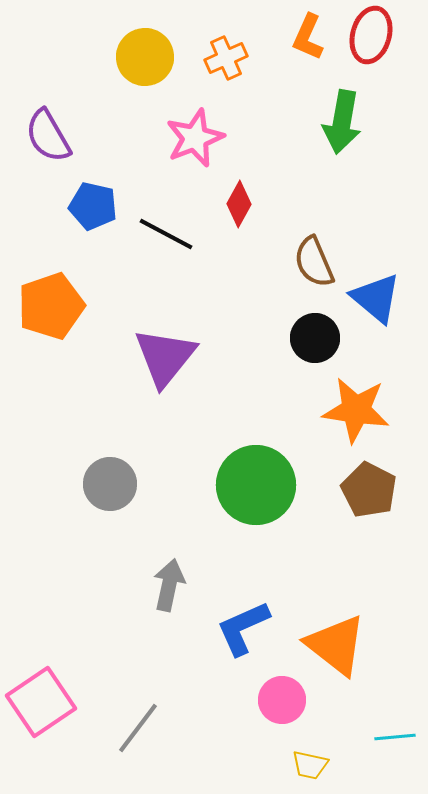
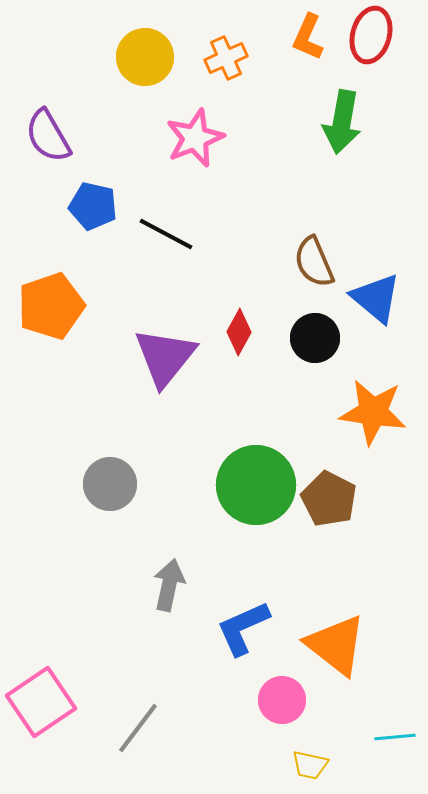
red diamond: moved 128 px down
orange star: moved 17 px right, 2 px down
brown pentagon: moved 40 px left, 9 px down
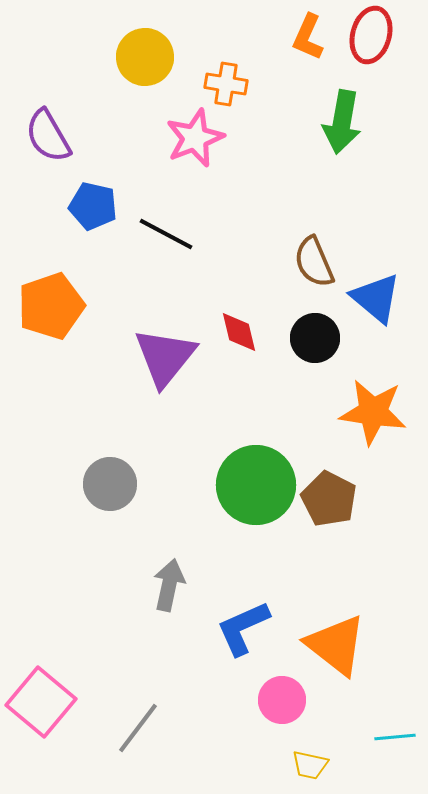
orange cross: moved 26 px down; rotated 33 degrees clockwise
red diamond: rotated 42 degrees counterclockwise
pink square: rotated 16 degrees counterclockwise
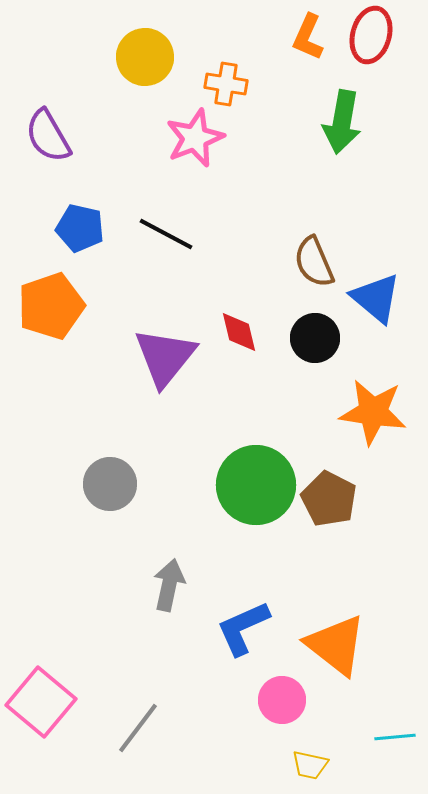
blue pentagon: moved 13 px left, 22 px down
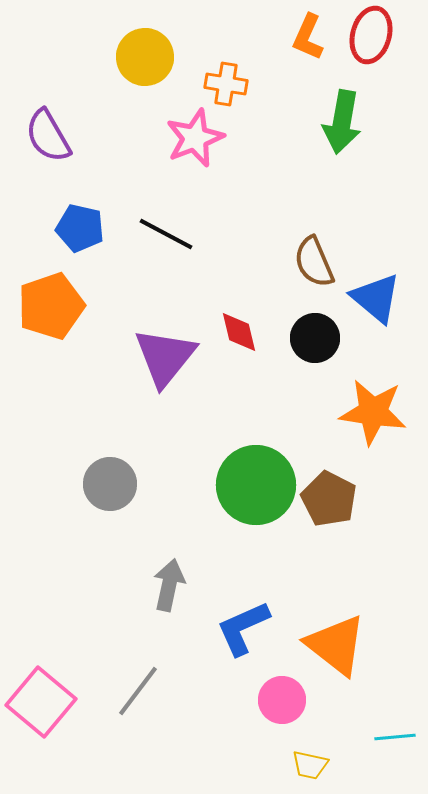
gray line: moved 37 px up
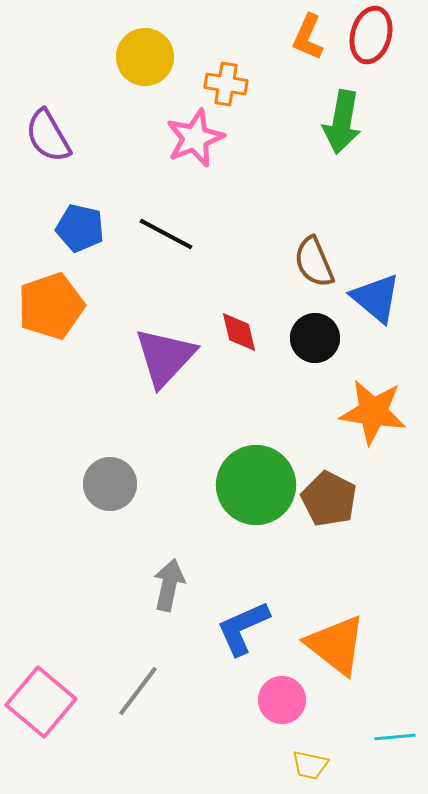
purple triangle: rotated 4 degrees clockwise
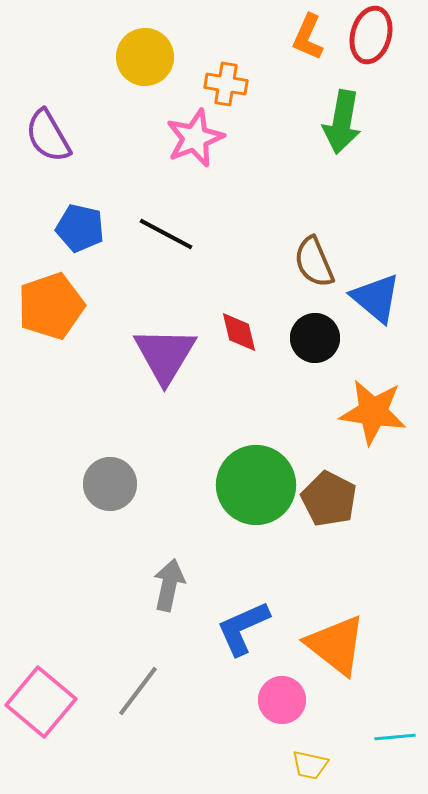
purple triangle: moved 2 px up; rotated 12 degrees counterclockwise
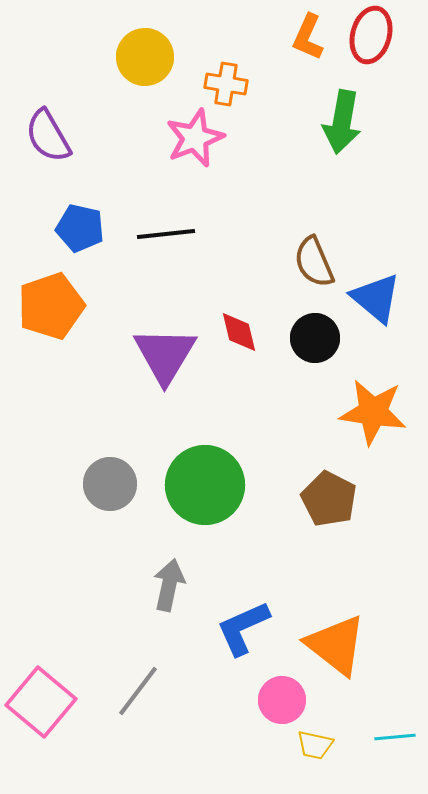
black line: rotated 34 degrees counterclockwise
green circle: moved 51 px left
yellow trapezoid: moved 5 px right, 20 px up
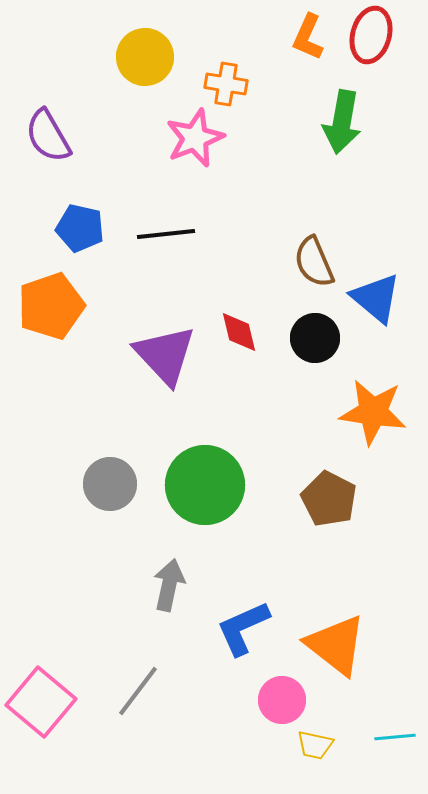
purple triangle: rotated 14 degrees counterclockwise
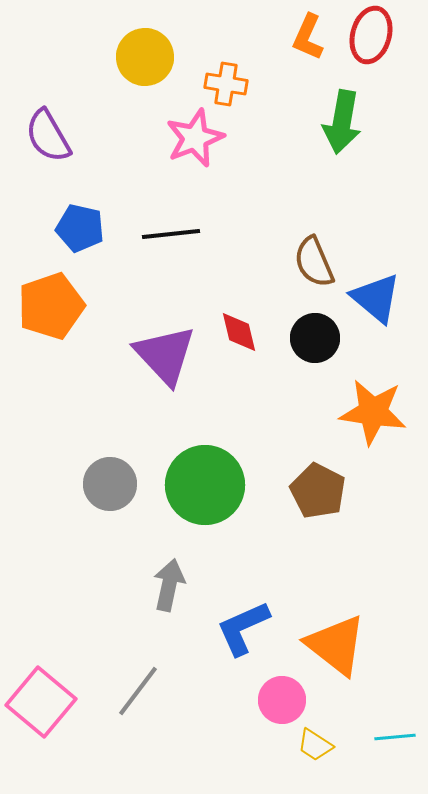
black line: moved 5 px right
brown pentagon: moved 11 px left, 8 px up
yellow trapezoid: rotated 21 degrees clockwise
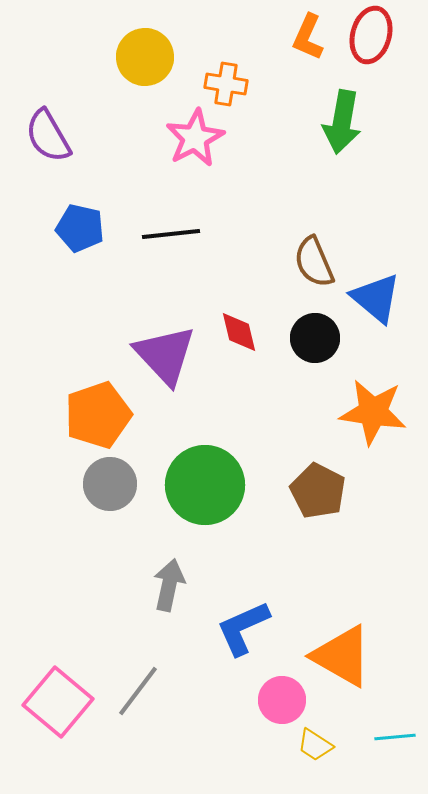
pink star: rotated 6 degrees counterclockwise
orange pentagon: moved 47 px right, 109 px down
orange triangle: moved 6 px right, 11 px down; rotated 8 degrees counterclockwise
pink square: moved 17 px right
